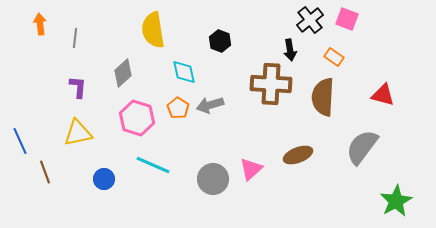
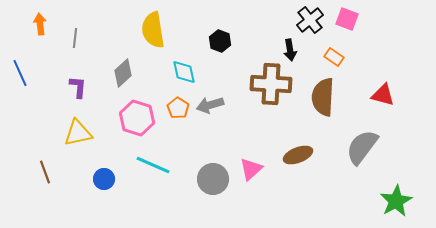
blue line: moved 68 px up
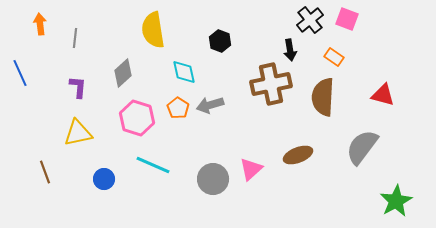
brown cross: rotated 15 degrees counterclockwise
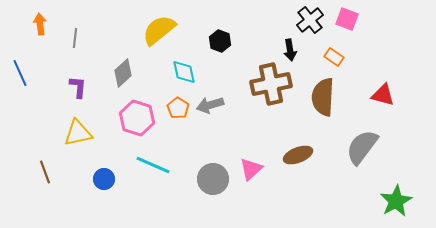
yellow semicircle: moved 6 px right; rotated 60 degrees clockwise
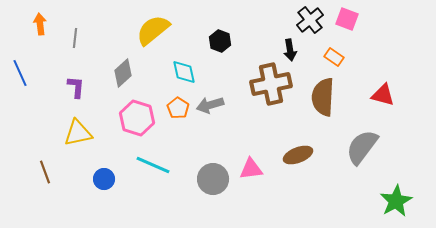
yellow semicircle: moved 6 px left
purple L-shape: moved 2 px left
pink triangle: rotated 35 degrees clockwise
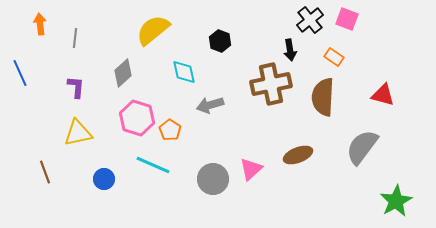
orange pentagon: moved 8 px left, 22 px down
pink triangle: rotated 35 degrees counterclockwise
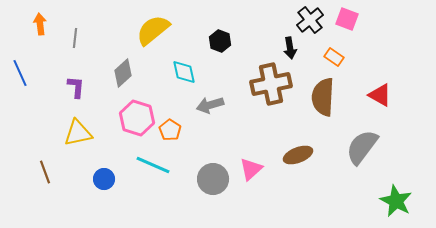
black arrow: moved 2 px up
red triangle: moved 3 px left; rotated 15 degrees clockwise
green star: rotated 16 degrees counterclockwise
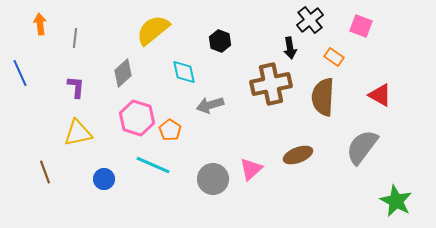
pink square: moved 14 px right, 7 px down
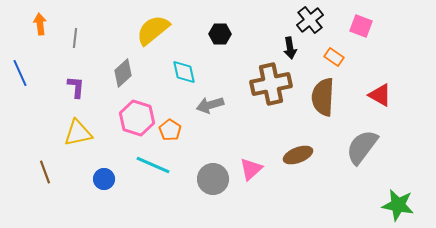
black hexagon: moved 7 px up; rotated 20 degrees counterclockwise
green star: moved 2 px right, 4 px down; rotated 16 degrees counterclockwise
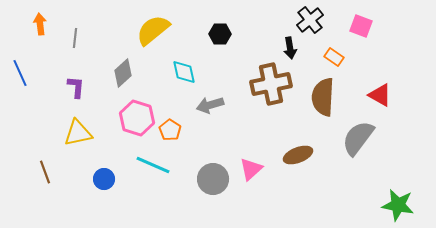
gray semicircle: moved 4 px left, 9 px up
